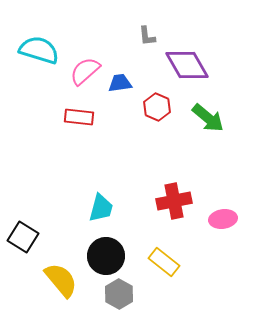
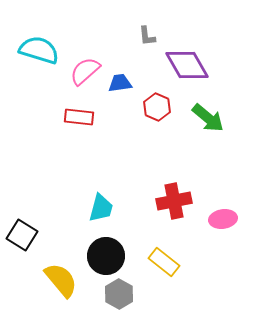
black square: moved 1 px left, 2 px up
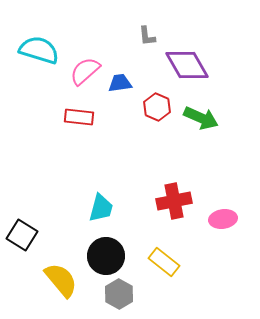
green arrow: moved 7 px left; rotated 16 degrees counterclockwise
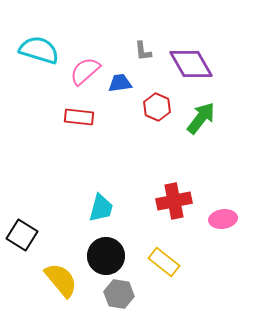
gray L-shape: moved 4 px left, 15 px down
purple diamond: moved 4 px right, 1 px up
green arrow: rotated 76 degrees counterclockwise
gray hexagon: rotated 20 degrees counterclockwise
